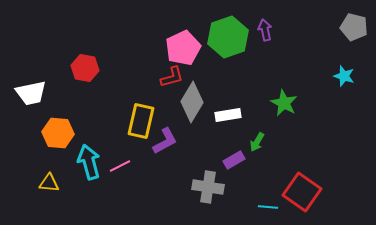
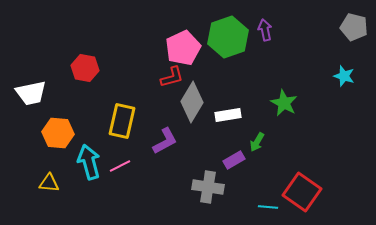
yellow rectangle: moved 19 px left
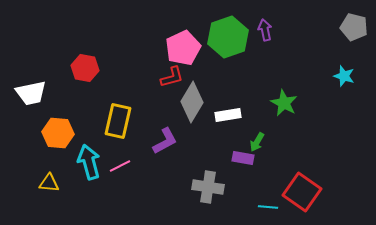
yellow rectangle: moved 4 px left
purple rectangle: moved 9 px right, 2 px up; rotated 40 degrees clockwise
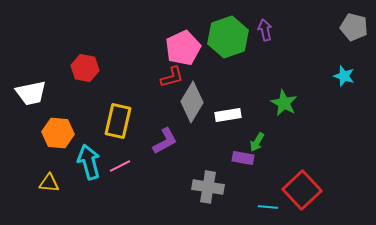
red square: moved 2 px up; rotated 12 degrees clockwise
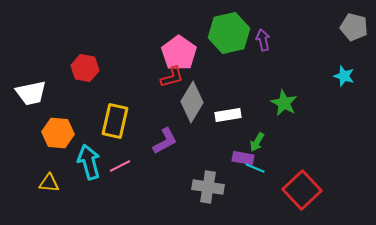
purple arrow: moved 2 px left, 10 px down
green hexagon: moved 1 px right, 4 px up; rotated 6 degrees clockwise
pink pentagon: moved 4 px left, 5 px down; rotated 12 degrees counterclockwise
yellow rectangle: moved 3 px left
cyan line: moved 13 px left, 39 px up; rotated 18 degrees clockwise
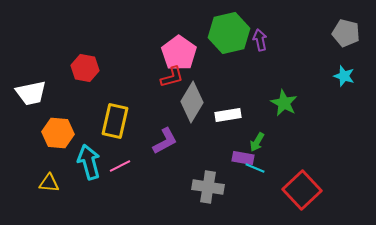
gray pentagon: moved 8 px left, 6 px down
purple arrow: moved 3 px left
